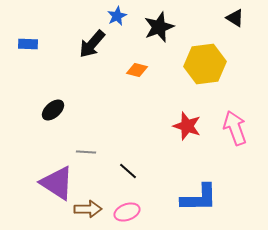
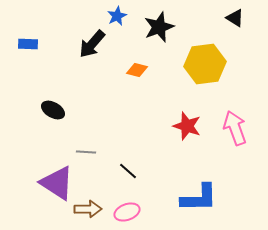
black ellipse: rotated 70 degrees clockwise
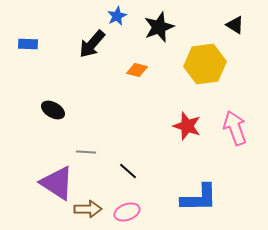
black triangle: moved 7 px down
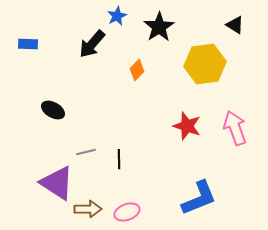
black star: rotated 12 degrees counterclockwise
orange diamond: rotated 60 degrees counterclockwise
gray line: rotated 18 degrees counterclockwise
black line: moved 9 px left, 12 px up; rotated 48 degrees clockwise
blue L-shape: rotated 21 degrees counterclockwise
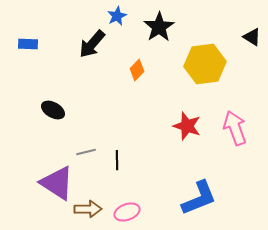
black triangle: moved 17 px right, 12 px down
black line: moved 2 px left, 1 px down
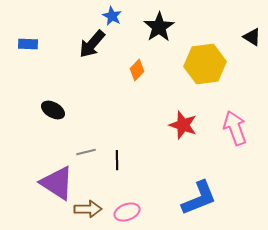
blue star: moved 5 px left; rotated 18 degrees counterclockwise
red star: moved 4 px left, 1 px up
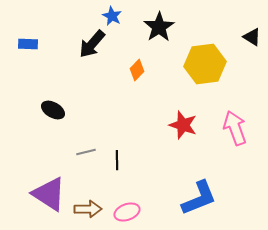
purple triangle: moved 8 px left, 11 px down
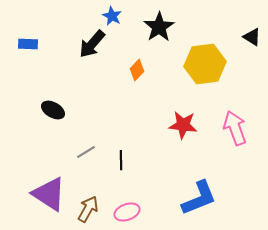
red star: rotated 12 degrees counterclockwise
gray line: rotated 18 degrees counterclockwise
black line: moved 4 px right
brown arrow: rotated 60 degrees counterclockwise
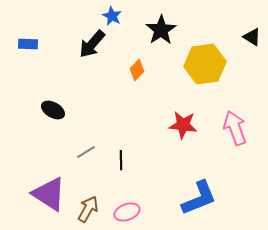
black star: moved 2 px right, 3 px down
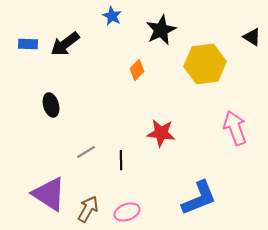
black star: rotated 8 degrees clockwise
black arrow: moved 27 px left; rotated 12 degrees clockwise
black ellipse: moved 2 px left, 5 px up; rotated 45 degrees clockwise
red star: moved 22 px left, 8 px down
